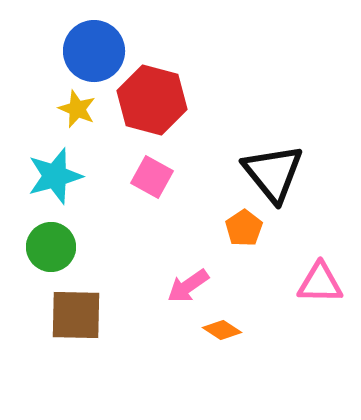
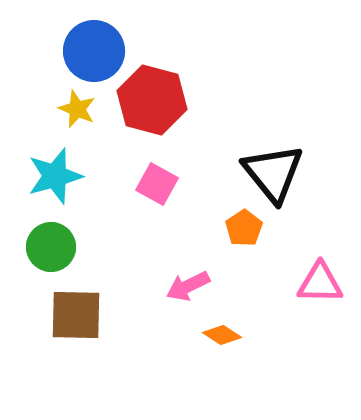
pink square: moved 5 px right, 7 px down
pink arrow: rotated 9 degrees clockwise
orange diamond: moved 5 px down
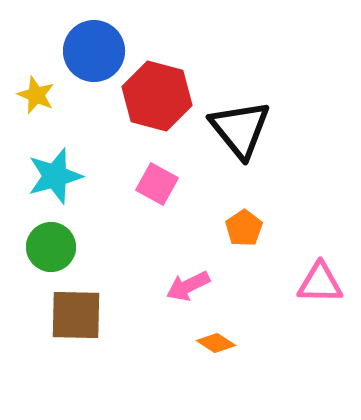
red hexagon: moved 5 px right, 4 px up
yellow star: moved 41 px left, 14 px up
black triangle: moved 33 px left, 44 px up
orange diamond: moved 6 px left, 8 px down
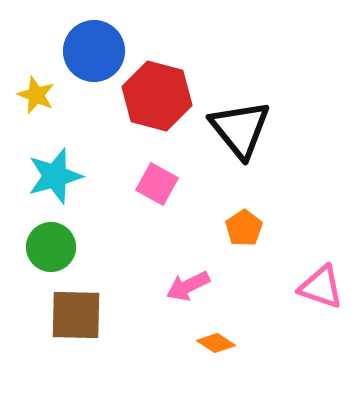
pink triangle: moved 1 px right, 4 px down; rotated 18 degrees clockwise
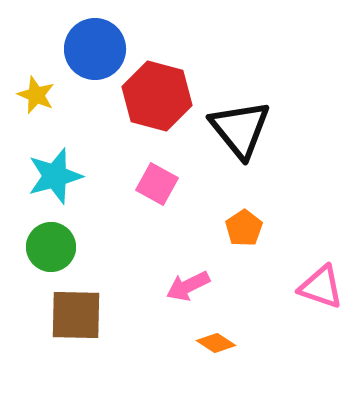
blue circle: moved 1 px right, 2 px up
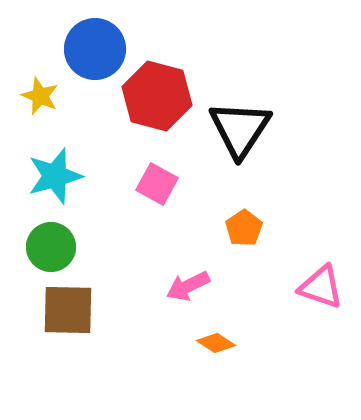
yellow star: moved 4 px right, 1 px down
black triangle: rotated 12 degrees clockwise
brown square: moved 8 px left, 5 px up
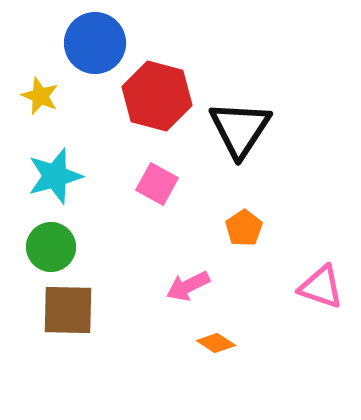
blue circle: moved 6 px up
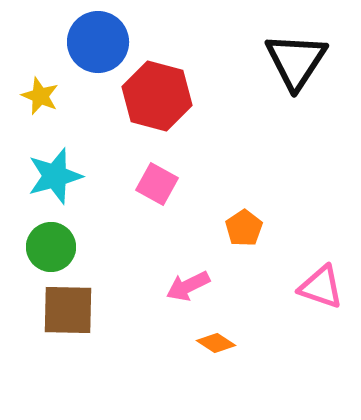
blue circle: moved 3 px right, 1 px up
black triangle: moved 56 px right, 68 px up
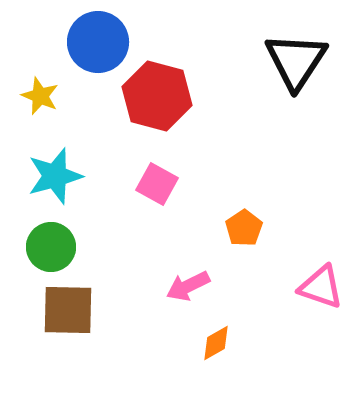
orange diamond: rotated 63 degrees counterclockwise
